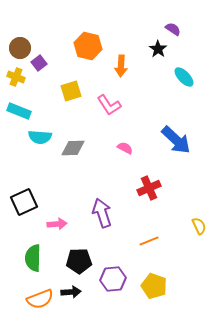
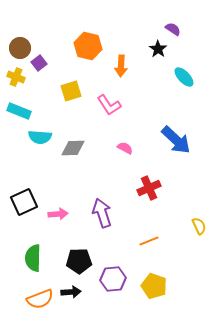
pink arrow: moved 1 px right, 10 px up
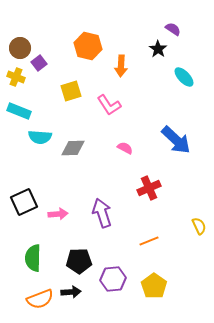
yellow pentagon: rotated 15 degrees clockwise
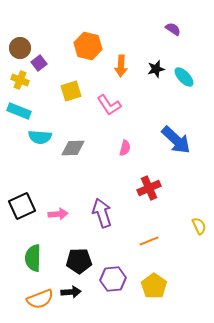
black star: moved 2 px left, 20 px down; rotated 24 degrees clockwise
yellow cross: moved 4 px right, 3 px down
pink semicircle: rotated 77 degrees clockwise
black square: moved 2 px left, 4 px down
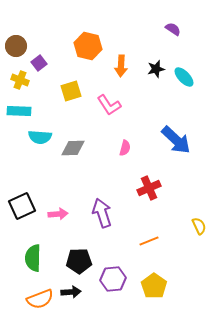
brown circle: moved 4 px left, 2 px up
cyan rectangle: rotated 20 degrees counterclockwise
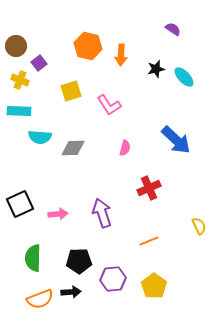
orange arrow: moved 11 px up
black square: moved 2 px left, 2 px up
